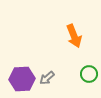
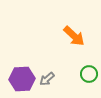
orange arrow: rotated 25 degrees counterclockwise
gray arrow: moved 1 px down
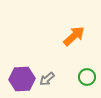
orange arrow: rotated 85 degrees counterclockwise
green circle: moved 2 px left, 3 px down
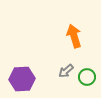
orange arrow: rotated 65 degrees counterclockwise
gray arrow: moved 19 px right, 8 px up
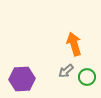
orange arrow: moved 8 px down
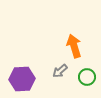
orange arrow: moved 2 px down
gray arrow: moved 6 px left
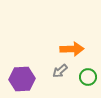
orange arrow: moved 2 px left, 3 px down; rotated 105 degrees clockwise
green circle: moved 1 px right
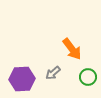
orange arrow: rotated 55 degrees clockwise
gray arrow: moved 7 px left, 2 px down
